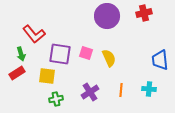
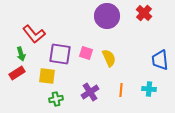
red cross: rotated 35 degrees counterclockwise
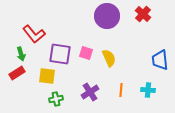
red cross: moved 1 px left, 1 px down
cyan cross: moved 1 px left, 1 px down
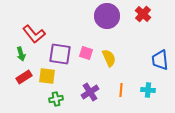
red rectangle: moved 7 px right, 4 px down
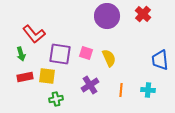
red rectangle: moved 1 px right; rotated 21 degrees clockwise
purple cross: moved 7 px up
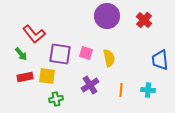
red cross: moved 1 px right, 6 px down
green arrow: rotated 24 degrees counterclockwise
yellow semicircle: rotated 12 degrees clockwise
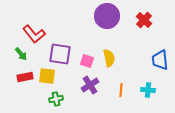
pink square: moved 1 px right, 8 px down
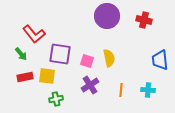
red cross: rotated 28 degrees counterclockwise
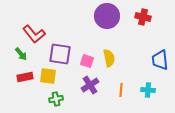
red cross: moved 1 px left, 3 px up
yellow square: moved 1 px right
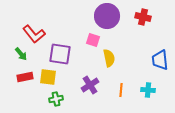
pink square: moved 6 px right, 21 px up
yellow square: moved 1 px down
